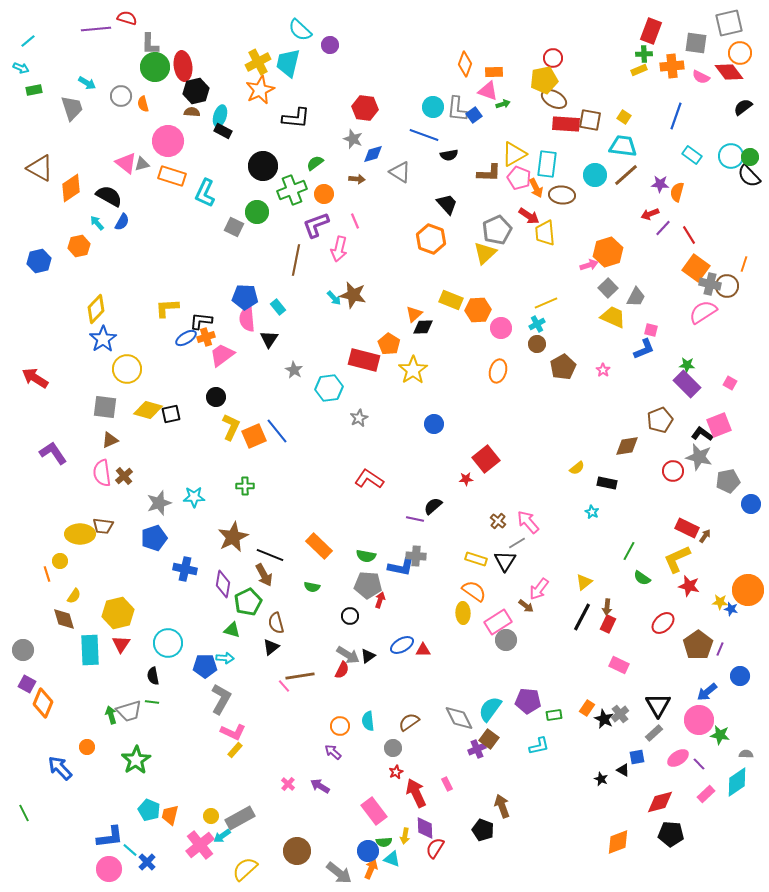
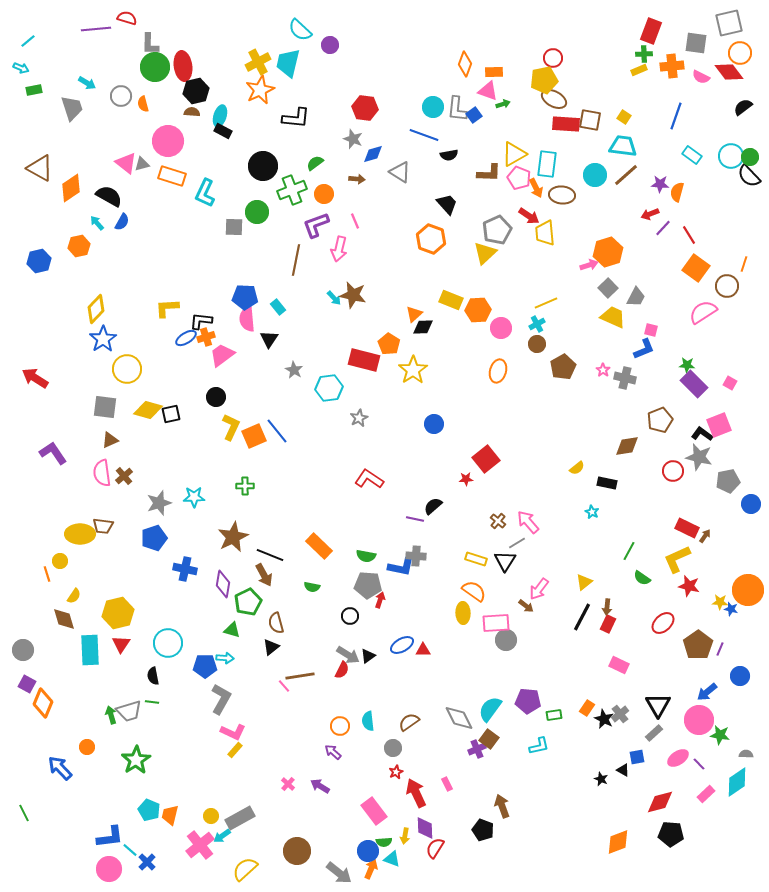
gray square at (234, 227): rotated 24 degrees counterclockwise
gray cross at (710, 284): moved 85 px left, 94 px down
purple rectangle at (687, 384): moved 7 px right
pink rectangle at (498, 622): moved 2 px left, 1 px down; rotated 28 degrees clockwise
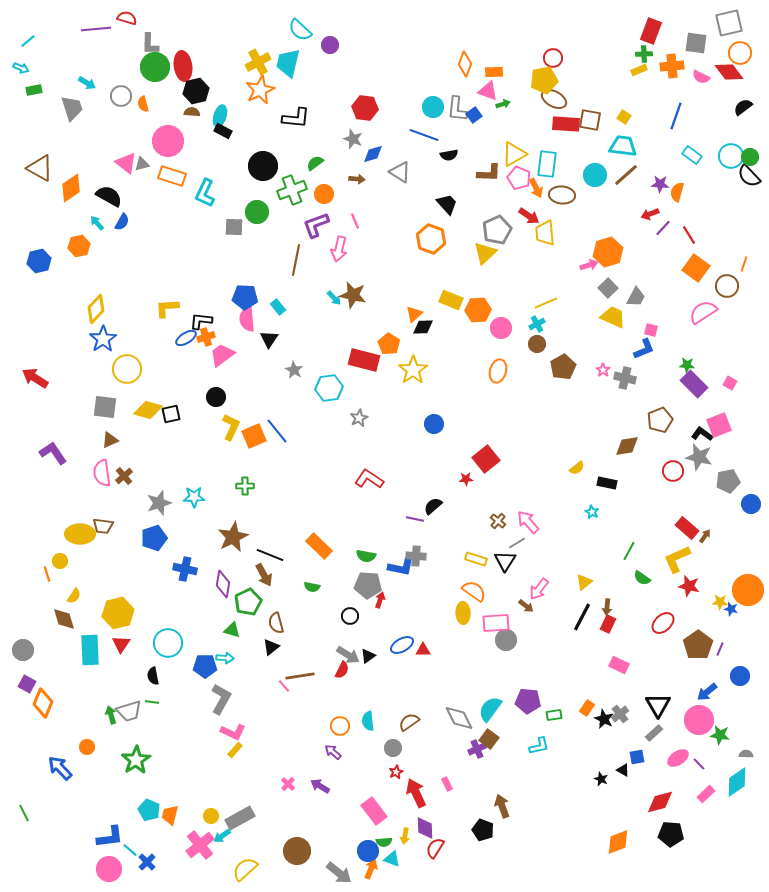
red rectangle at (687, 528): rotated 15 degrees clockwise
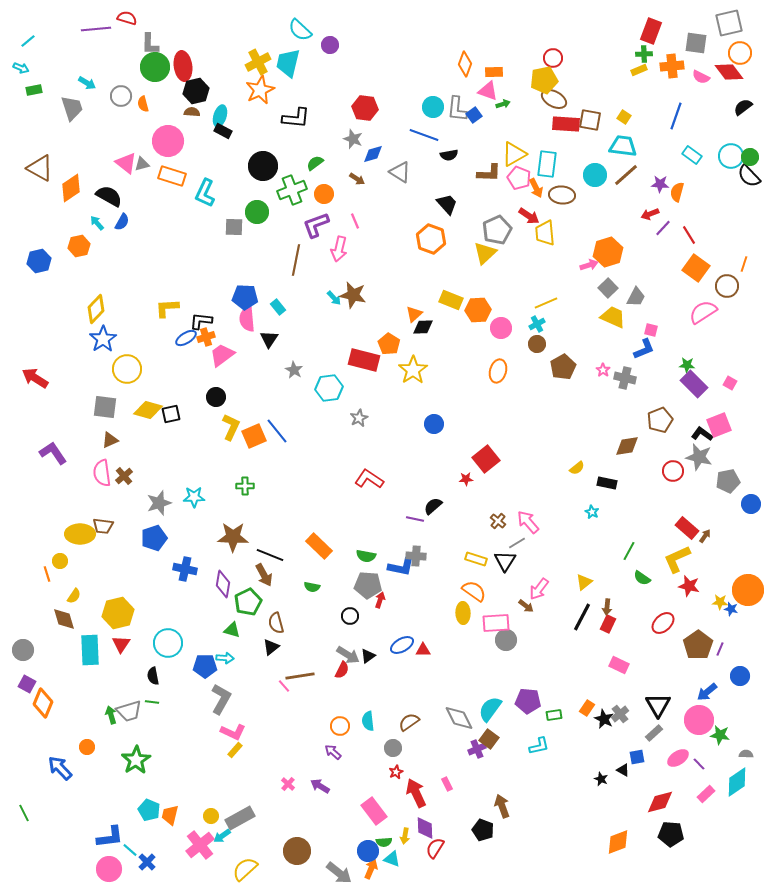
brown arrow at (357, 179): rotated 28 degrees clockwise
brown star at (233, 537): rotated 28 degrees clockwise
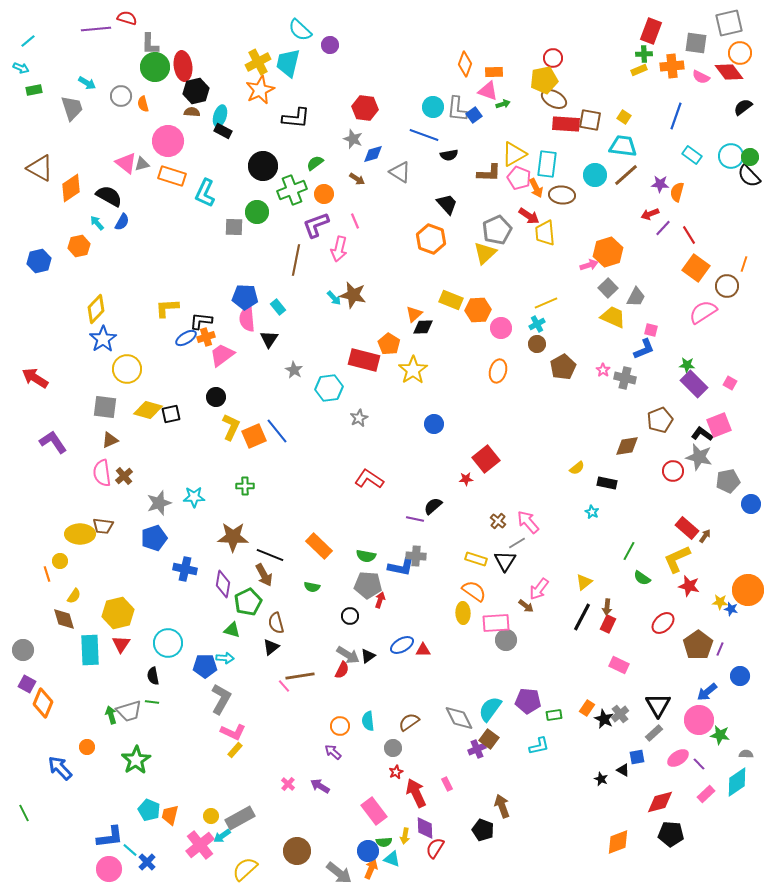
purple L-shape at (53, 453): moved 11 px up
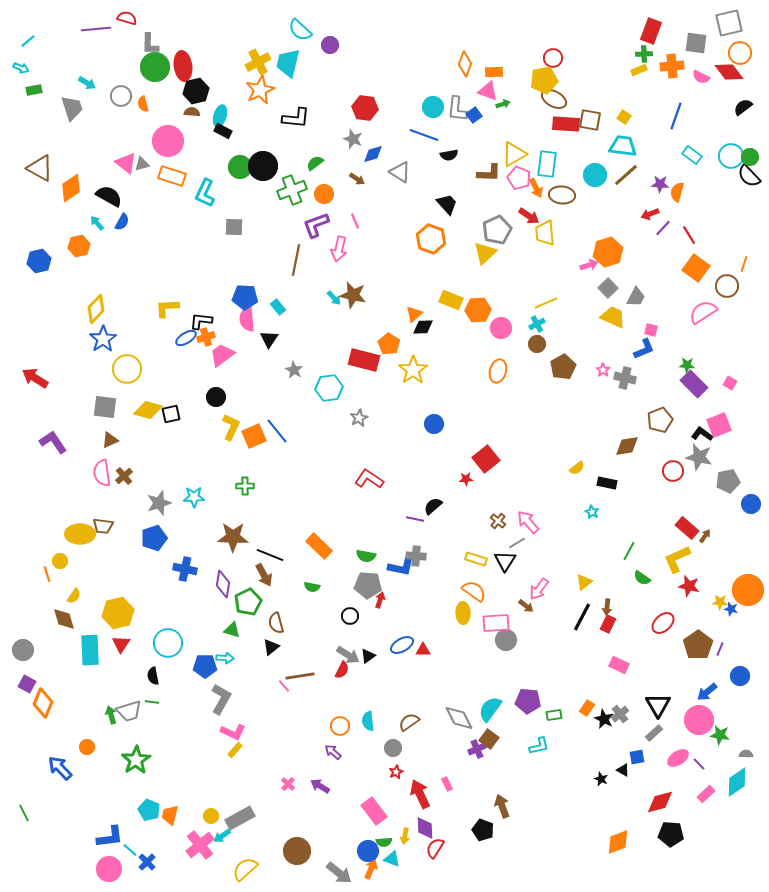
green circle at (257, 212): moved 17 px left, 45 px up
red arrow at (416, 793): moved 4 px right, 1 px down
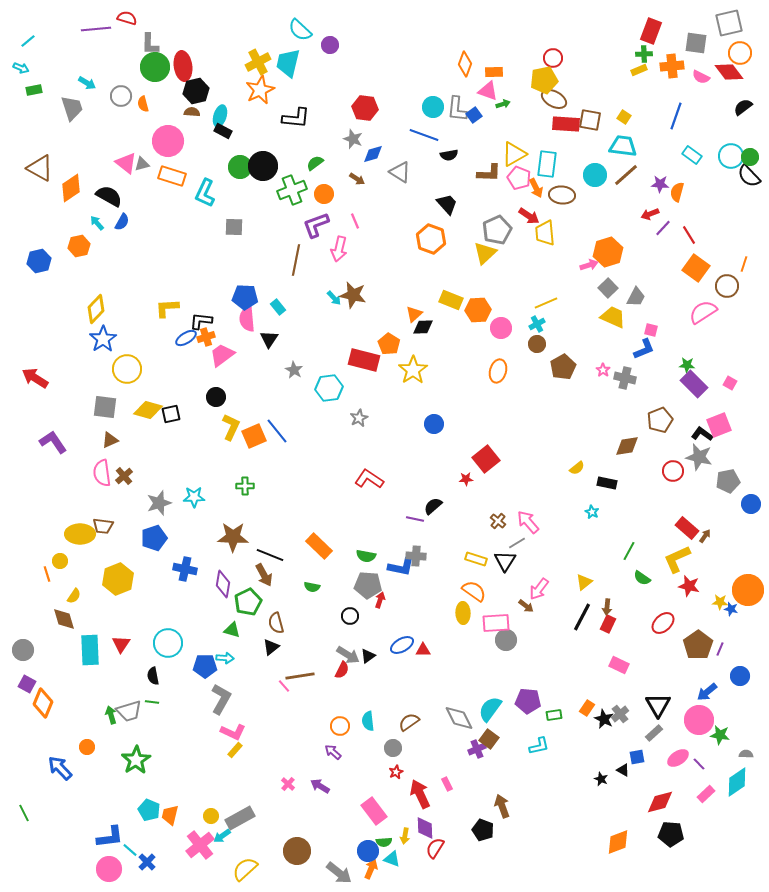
yellow hexagon at (118, 613): moved 34 px up; rotated 8 degrees counterclockwise
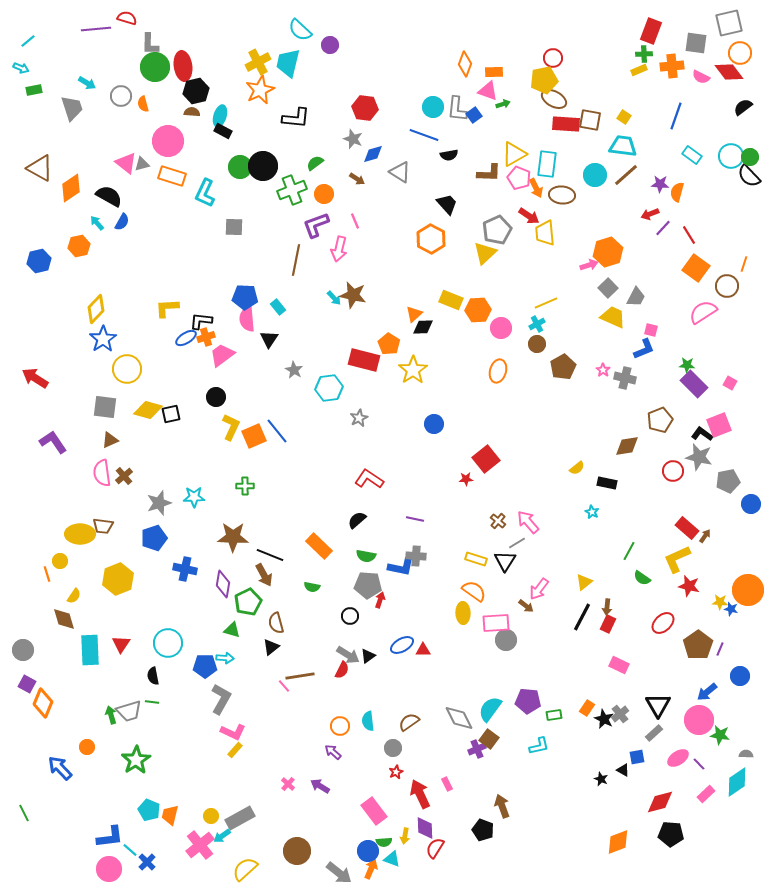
orange hexagon at (431, 239): rotated 8 degrees clockwise
black semicircle at (433, 506): moved 76 px left, 14 px down
